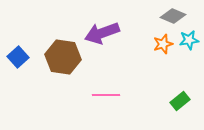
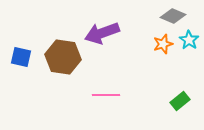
cyan star: rotated 30 degrees counterclockwise
blue square: moved 3 px right; rotated 35 degrees counterclockwise
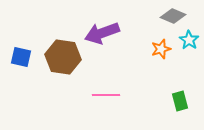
orange star: moved 2 px left, 5 px down
green rectangle: rotated 66 degrees counterclockwise
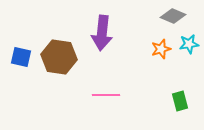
purple arrow: rotated 64 degrees counterclockwise
cyan star: moved 4 px down; rotated 30 degrees clockwise
brown hexagon: moved 4 px left
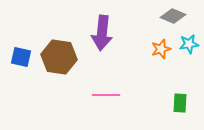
green rectangle: moved 2 px down; rotated 18 degrees clockwise
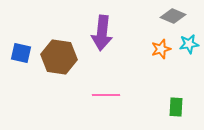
blue square: moved 4 px up
green rectangle: moved 4 px left, 4 px down
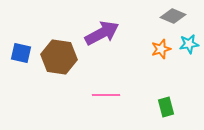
purple arrow: rotated 124 degrees counterclockwise
green rectangle: moved 10 px left; rotated 18 degrees counterclockwise
